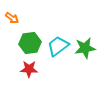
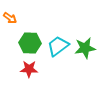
orange arrow: moved 2 px left
green hexagon: rotated 10 degrees clockwise
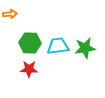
orange arrow: moved 4 px up; rotated 40 degrees counterclockwise
cyan trapezoid: rotated 30 degrees clockwise
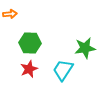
cyan trapezoid: moved 5 px right, 24 px down; rotated 50 degrees counterclockwise
red star: rotated 24 degrees counterclockwise
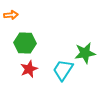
orange arrow: moved 1 px right, 1 px down
green hexagon: moved 5 px left
green star: moved 5 px down
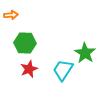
green star: rotated 30 degrees counterclockwise
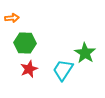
orange arrow: moved 1 px right, 3 px down
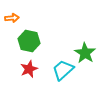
green hexagon: moved 4 px right, 2 px up; rotated 10 degrees clockwise
cyan trapezoid: rotated 15 degrees clockwise
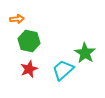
orange arrow: moved 5 px right, 1 px down
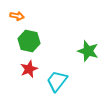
orange arrow: moved 3 px up; rotated 16 degrees clockwise
green star: moved 3 px right, 2 px up; rotated 15 degrees counterclockwise
cyan trapezoid: moved 6 px left, 11 px down; rotated 10 degrees counterclockwise
